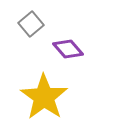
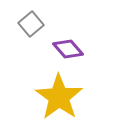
yellow star: moved 15 px right
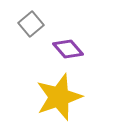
yellow star: rotated 18 degrees clockwise
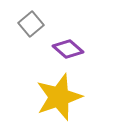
purple diamond: rotated 8 degrees counterclockwise
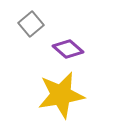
yellow star: moved 2 px right, 2 px up; rotated 9 degrees clockwise
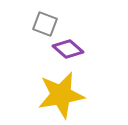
gray square: moved 14 px right; rotated 30 degrees counterclockwise
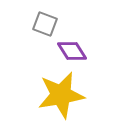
purple diamond: moved 4 px right, 2 px down; rotated 16 degrees clockwise
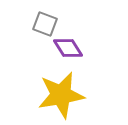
purple diamond: moved 4 px left, 3 px up
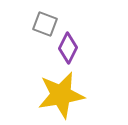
purple diamond: rotated 60 degrees clockwise
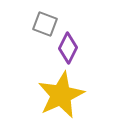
yellow star: rotated 15 degrees counterclockwise
